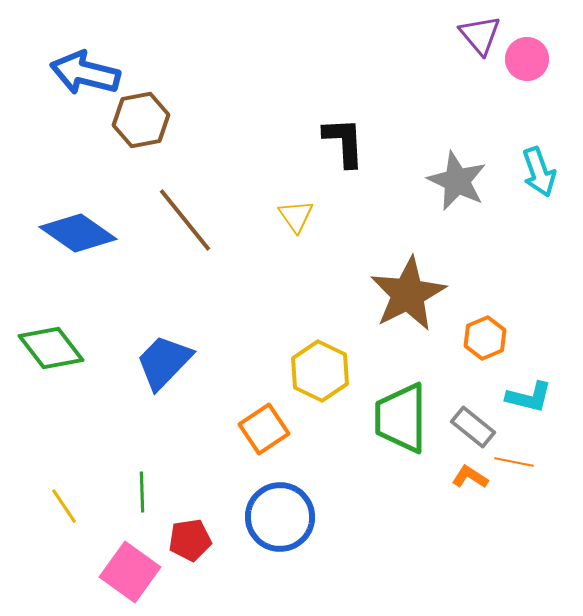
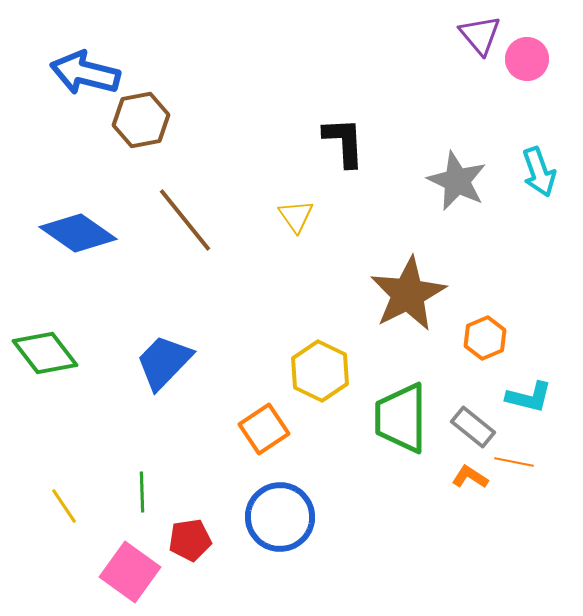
green diamond: moved 6 px left, 5 px down
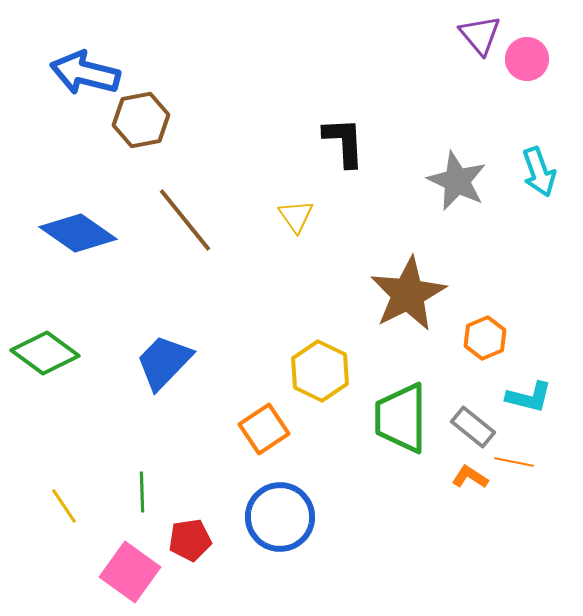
green diamond: rotated 16 degrees counterclockwise
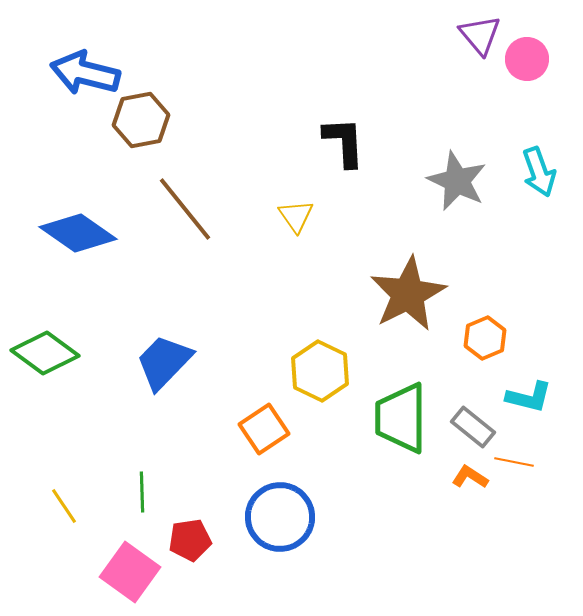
brown line: moved 11 px up
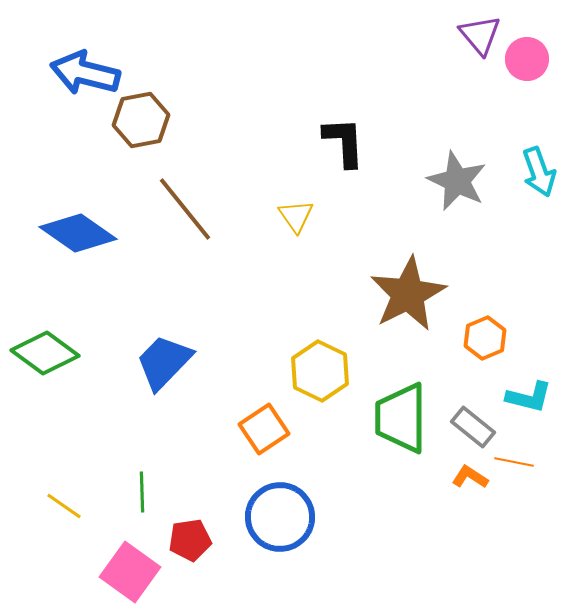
yellow line: rotated 21 degrees counterclockwise
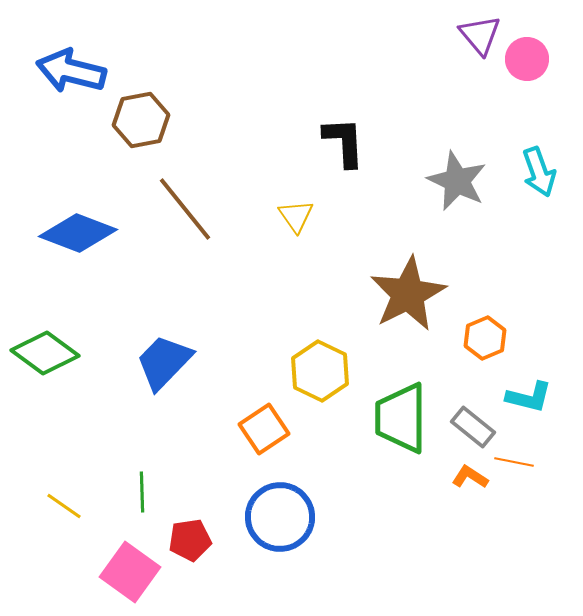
blue arrow: moved 14 px left, 2 px up
blue diamond: rotated 14 degrees counterclockwise
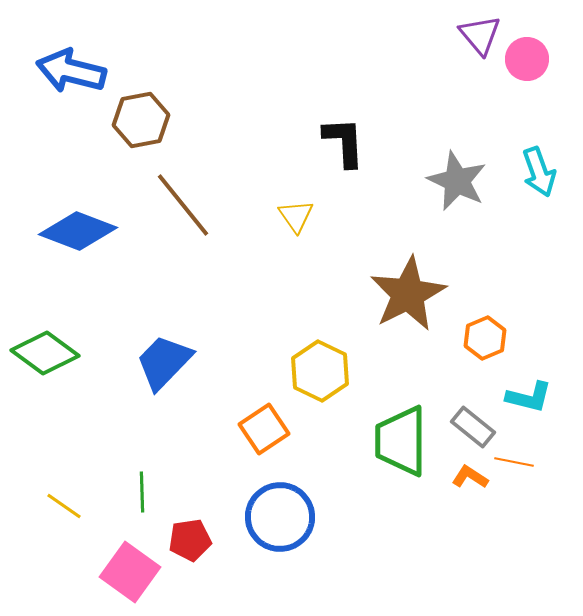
brown line: moved 2 px left, 4 px up
blue diamond: moved 2 px up
green trapezoid: moved 23 px down
